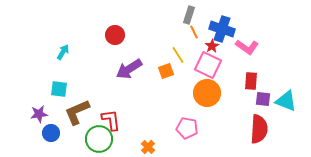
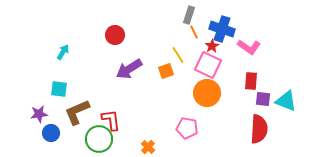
pink L-shape: moved 2 px right
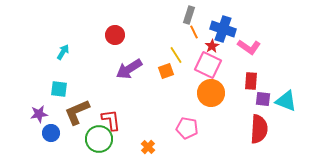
blue cross: moved 1 px right
yellow line: moved 2 px left
orange circle: moved 4 px right
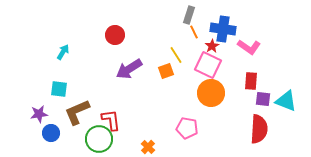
blue cross: rotated 10 degrees counterclockwise
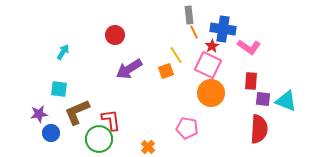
gray rectangle: rotated 24 degrees counterclockwise
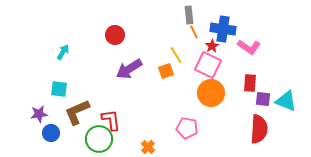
red rectangle: moved 1 px left, 2 px down
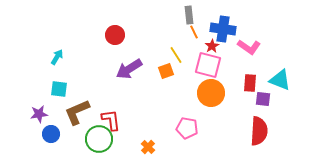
cyan arrow: moved 6 px left, 5 px down
pink square: rotated 12 degrees counterclockwise
cyan triangle: moved 6 px left, 21 px up
red semicircle: moved 2 px down
blue circle: moved 1 px down
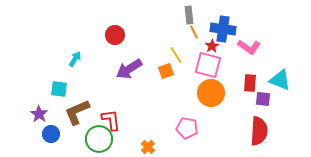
cyan arrow: moved 18 px right, 2 px down
purple star: rotated 30 degrees counterclockwise
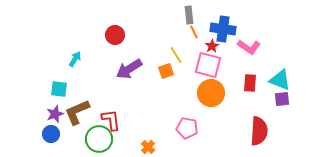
purple square: moved 19 px right; rotated 14 degrees counterclockwise
purple star: moved 16 px right; rotated 18 degrees clockwise
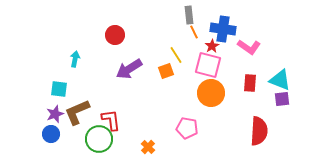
cyan arrow: rotated 21 degrees counterclockwise
